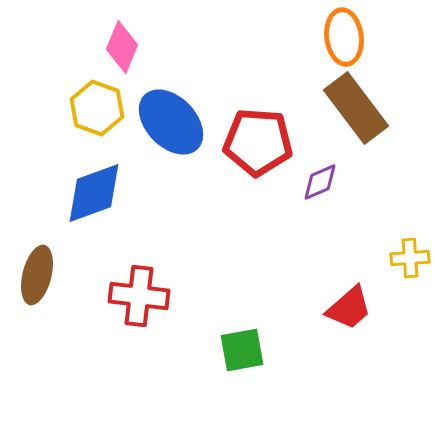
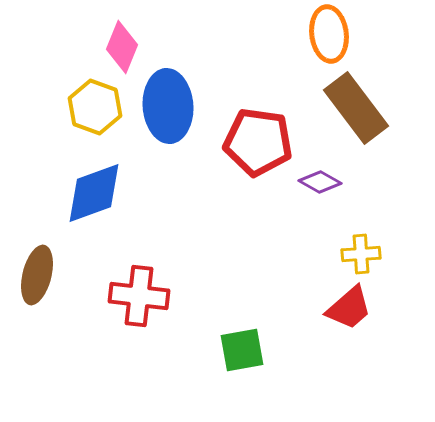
orange ellipse: moved 15 px left, 3 px up
yellow hexagon: moved 2 px left, 1 px up
blue ellipse: moved 3 px left, 16 px up; rotated 40 degrees clockwise
red pentagon: rotated 4 degrees clockwise
purple diamond: rotated 54 degrees clockwise
yellow cross: moved 49 px left, 4 px up
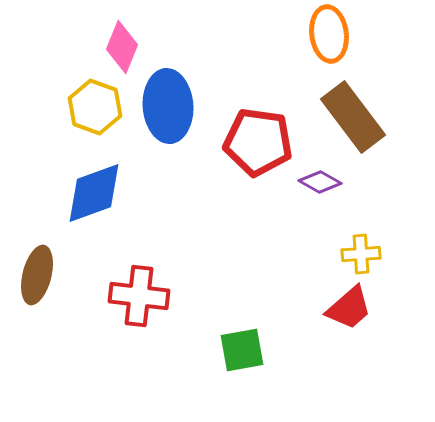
brown rectangle: moved 3 px left, 9 px down
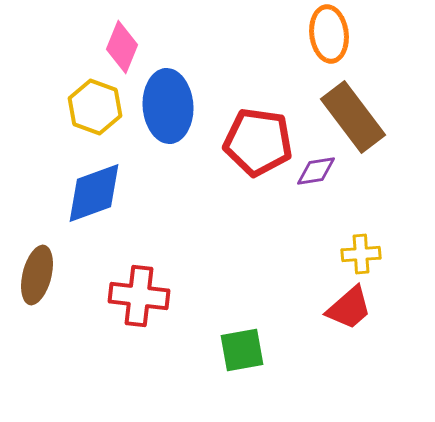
purple diamond: moved 4 px left, 11 px up; rotated 39 degrees counterclockwise
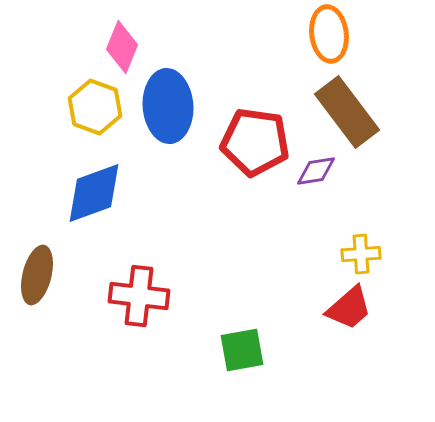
brown rectangle: moved 6 px left, 5 px up
red pentagon: moved 3 px left
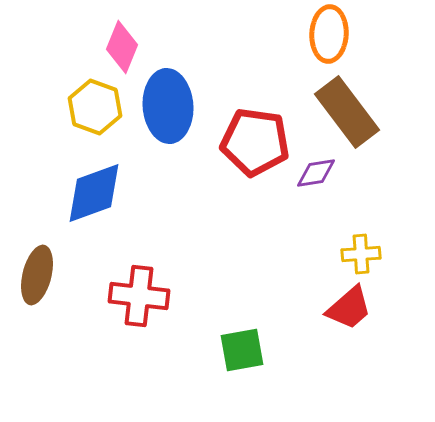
orange ellipse: rotated 10 degrees clockwise
purple diamond: moved 2 px down
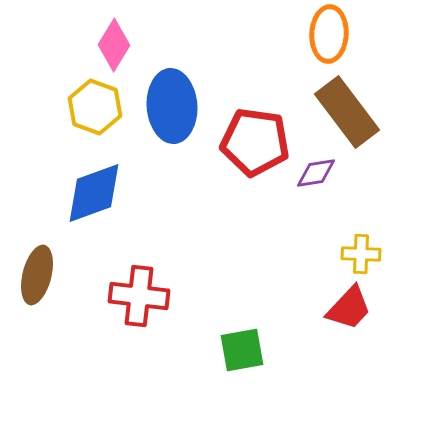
pink diamond: moved 8 px left, 2 px up; rotated 9 degrees clockwise
blue ellipse: moved 4 px right
yellow cross: rotated 6 degrees clockwise
red trapezoid: rotated 6 degrees counterclockwise
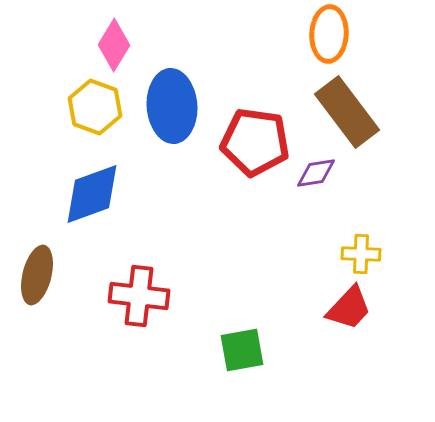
blue diamond: moved 2 px left, 1 px down
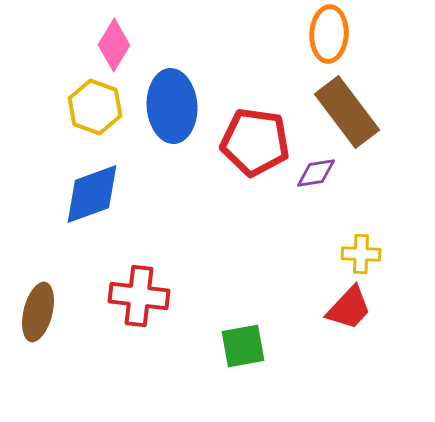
brown ellipse: moved 1 px right, 37 px down
green square: moved 1 px right, 4 px up
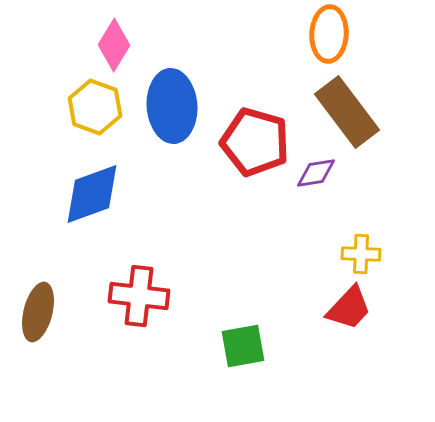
red pentagon: rotated 8 degrees clockwise
